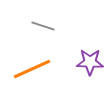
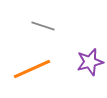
purple star: rotated 16 degrees counterclockwise
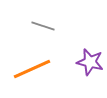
purple star: rotated 28 degrees clockwise
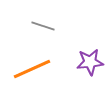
purple star: rotated 20 degrees counterclockwise
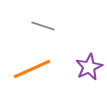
purple star: moved 1 px left, 5 px down; rotated 20 degrees counterclockwise
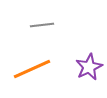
gray line: moved 1 px left, 1 px up; rotated 25 degrees counterclockwise
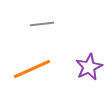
gray line: moved 1 px up
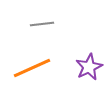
orange line: moved 1 px up
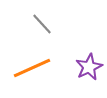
gray line: rotated 55 degrees clockwise
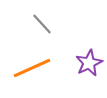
purple star: moved 4 px up
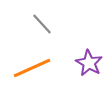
purple star: rotated 16 degrees counterclockwise
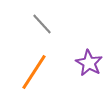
orange line: moved 2 px right, 4 px down; rotated 33 degrees counterclockwise
